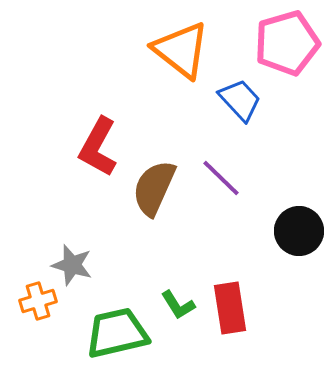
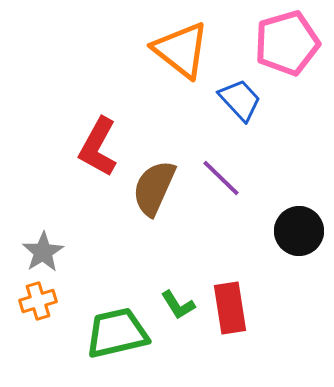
gray star: moved 29 px left, 13 px up; rotated 24 degrees clockwise
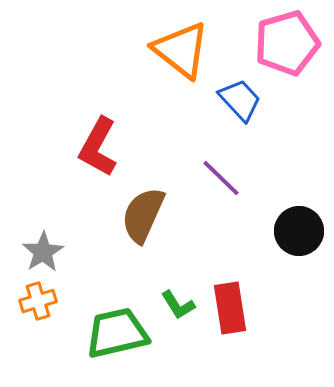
brown semicircle: moved 11 px left, 27 px down
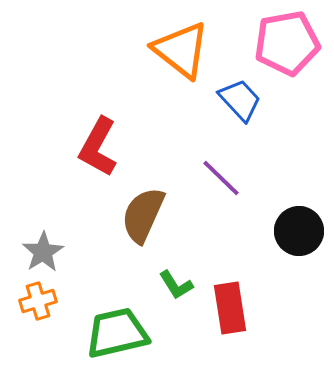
pink pentagon: rotated 6 degrees clockwise
green L-shape: moved 2 px left, 20 px up
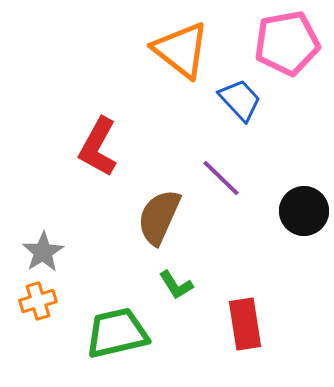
brown semicircle: moved 16 px right, 2 px down
black circle: moved 5 px right, 20 px up
red rectangle: moved 15 px right, 16 px down
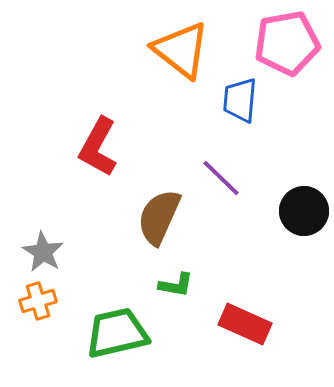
blue trapezoid: rotated 132 degrees counterclockwise
gray star: rotated 9 degrees counterclockwise
green L-shape: rotated 48 degrees counterclockwise
red rectangle: rotated 57 degrees counterclockwise
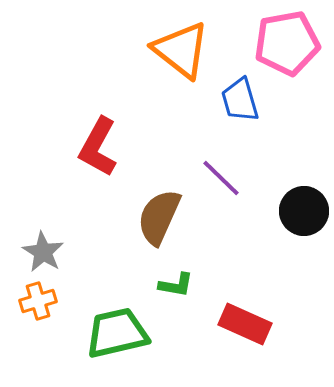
blue trapezoid: rotated 21 degrees counterclockwise
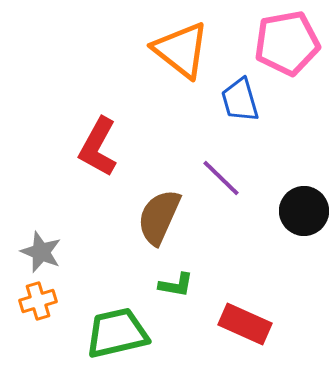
gray star: moved 2 px left; rotated 9 degrees counterclockwise
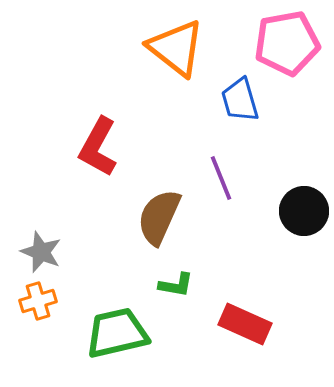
orange triangle: moved 5 px left, 2 px up
purple line: rotated 24 degrees clockwise
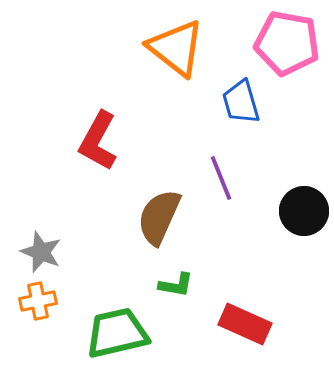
pink pentagon: rotated 20 degrees clockwise
blue trapezoid: moved 1 px right, 2 px down
red L-shape: moved 6 px up
orange cross: rotated 6 degrees clockwise
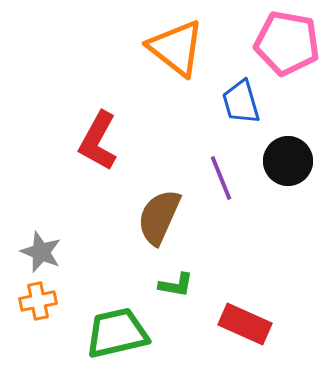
black circle: moved 16 px left, 50 px up
